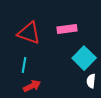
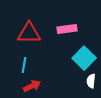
red triangle: rotated 20 degrees counterclockwise
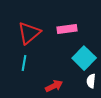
red triangle: rotated 40 degrees counterclockwise
cyan line: moved 2 px up
red arrow: moved 22 px right
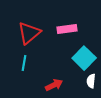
red arrow: moved 1 px up
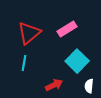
pink rectangle: rotated 24 degrees counterclockwise
cyan square: moved 7 px left, 3 px down
white semicircle: moved 2 px left, 5 px down
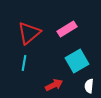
cyan square: rotated 15 degrees clockwise
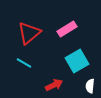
cyan line: rotated 70 degrees counterclockwise
white semicircle: moved 1 px right
